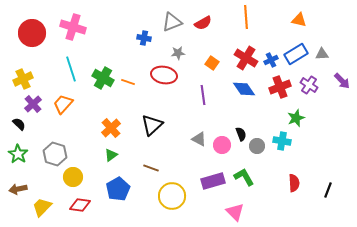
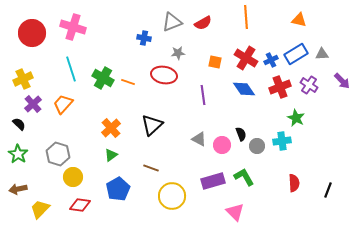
orange square at (212, 63): moved 3 px right, 1 px up; rotated 24 degrees counterclockwise
green star at (296, 118): rotated 24 degrees counterclockwise
cyan cross at (282, 141): rotated 18 degrees counterclockwise
gray hexagon at (55, 154): moved 3 px right
yellow trapezoid at (42, 207): moved 2 px left, 2 px down
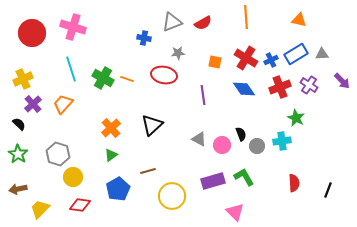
orange line at (128, 82): moved 1 px left, 3 px up
brown line at (151, 168): moved 3 px left, 3 px down; rotated 35 degrees counterclockwise
